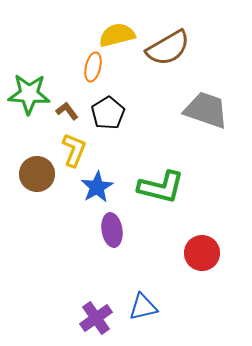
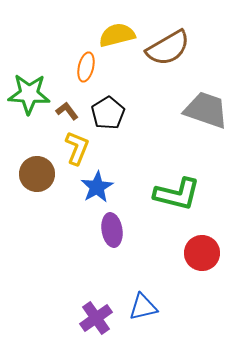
orange ellipse: moved 7 px left
yellow L-shape: moved 3 px right, 2 px up
green L-shape: moved 16 px right, 7 px down
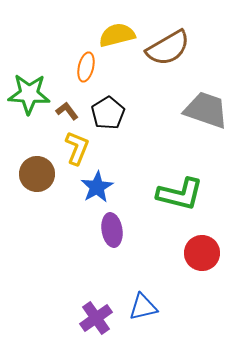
green L-shape: moved 3 px right
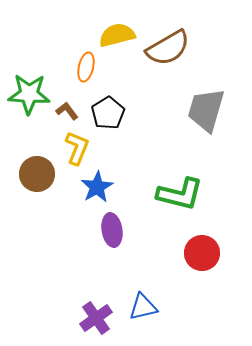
gray trapezoid: rotated 93 degrees counterclockwise
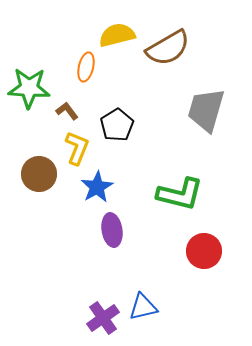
green star: moved 6 px up
black pentagon: moved 9 px right, 12 px down
brown circle: moved 2 px right
red circle: moved 2 px right, 2 px up
purple cross: moved 7 px right
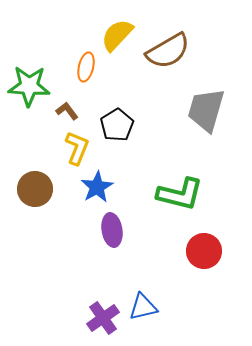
yellow semicircle: rotated 33 degrees counterclockwise
brown semicircle: moved 3 px down
green star: moved 2 px up
brown circle: moved 4 px left, 15 px down
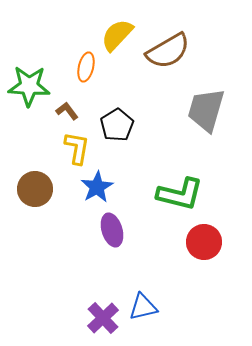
yellow L-shape: rotated 12 degrees counterclockwise
purple ellipse: rotated 8 degrees counterclockwise
red circle: moved 9 px up
purple cross: rotated 8 degrees counterclockwise
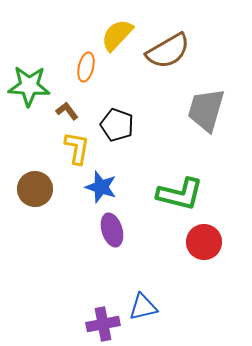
black pentagon: rotated 20 degrees counterclockwise
blue star: moved 4 px right; rotated 24 degrees counterclockwise
purple cross: moved 6 px down; rotated 32 degrees clockwise
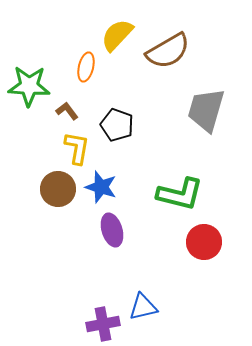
brown circle: moved 23 px right
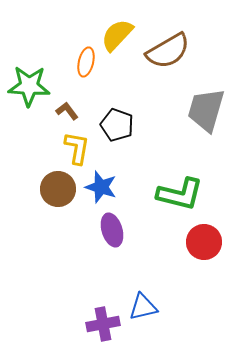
orange ellipse: moved 5 px up
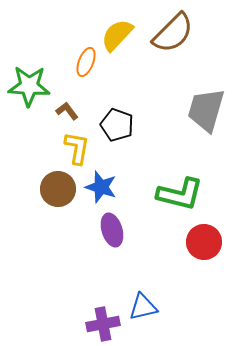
brown semicircle: moved 5 px right, 18 px up; rotated 15 degrees counterclockwise
orange ellipse: rotated 8 degrees clockwise
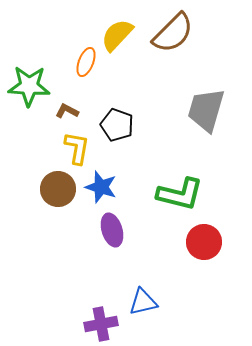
brown L-shape: rotated 25 degrees counterclockwise
blue triangle: moved 5 px up
purple cross: moved 2 px left
